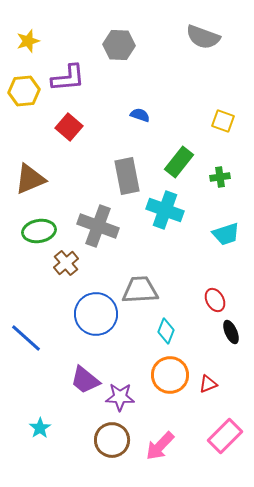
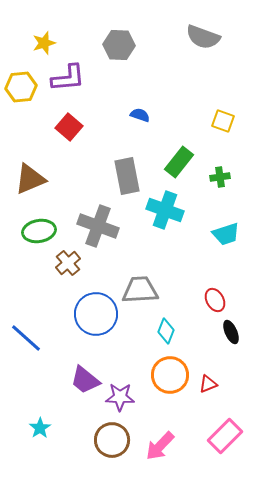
yellow star: moved 16 px right, 2 px down
yellow hexagon: moved 3 px left, 4 px up
brown cross: moved 2 px right
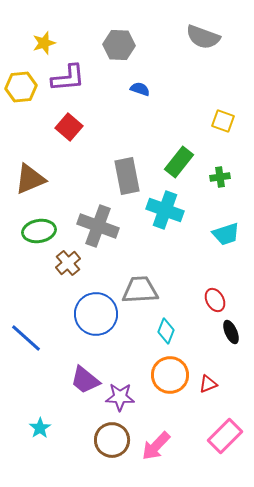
blue semicircle: moved 26 px up
pink arrow: moved 4 px left
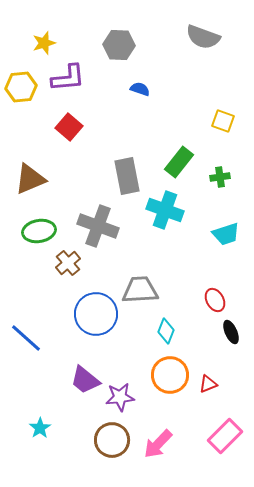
purple star: rotated 8 degrees counterclockwise
pink arrow: moved 2 px right, 2 px up
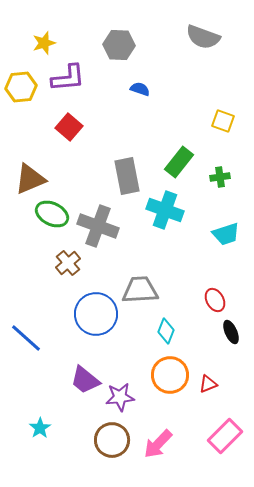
green ellipse: moved 13 px right, 17 px up; rotated 36 degrees clockwise
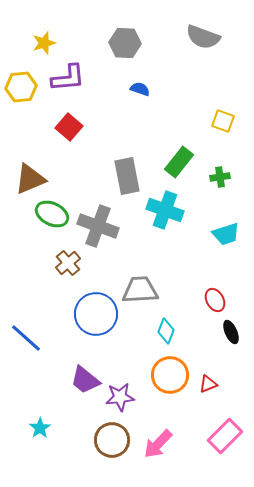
gray hexagon: moved 6 px right, 2 px up
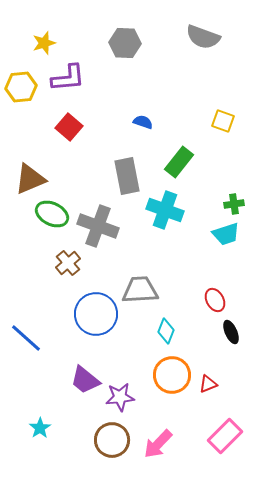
blue semicircle: moved 3 px right, 33 px down
green cross: moved 14 px right, 27 px down
orange circle: moved 2 px right
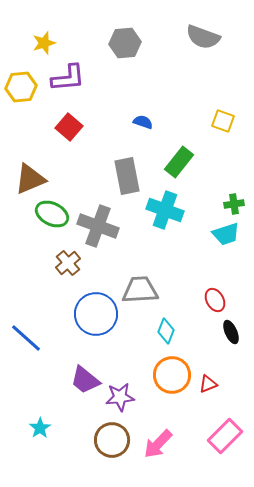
gray hexagon: rotated 8 degrees counterclockwise
